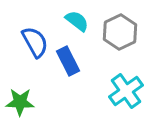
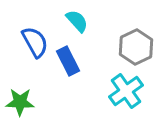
cyan semicircle: rotated 10 degrees clockwise
gray hexagon: moved 16 px right, 15 px down
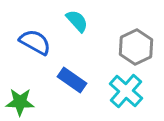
blue semicircle: rotated 32 degrees counterclockwise
blue rectangle: moved 4 px right, 19 px down; rotated 28 degrees counterclockwise
cyan cross: rotated 12 degrees counterclockwise
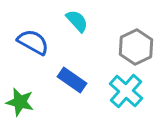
blue semicircle: moved 2 px left
green star: rotated 12 degrees clockwise
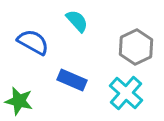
blue rectangle: rotated 12 degrees counterclockwise
cyan cross: moved 2 px down
green star: moved 1 px left, 1 px up
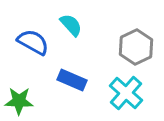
cyan semicircle: moved 6 px left, 4 px down
green star: rotated 12 degrees counterclockwise
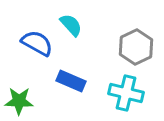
blue semicircle: moved 4 px right, 1 px down
blue rectangle: moved 1 px left, 1 px down
cyan cross: rotated 28 degrees counterclockwise
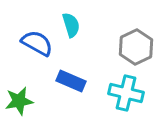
cyan semicircle: rotated 25 degrees clockwise
green star: rotated 12 degrees counterclockwise
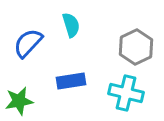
blue semicircle: moved 9 px left; rotated 76 degrees counterclockwise
blue rectangle: rotated 32 degrees counterclockwise
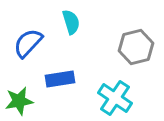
cyan semicircle: moved 3 px up
gray hexagon: rotated 12 degrees clockwise
blue rectangle: moved 11 px left, 2 px up
cyan cross: moved 11 px left, 5 px down; rotated 20 degrees clockwise
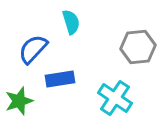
blue semicircle: moved 5 px right, 6 px down
gray hexagon: moved 2 px right; rotated 8 degrees clockwise
green star: rotated 8 degrees counterclockwise
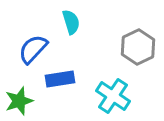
gray hexagon: rotated 20 degrees counterclockwise
cyan cross: moved 2 px left, 2 px up
